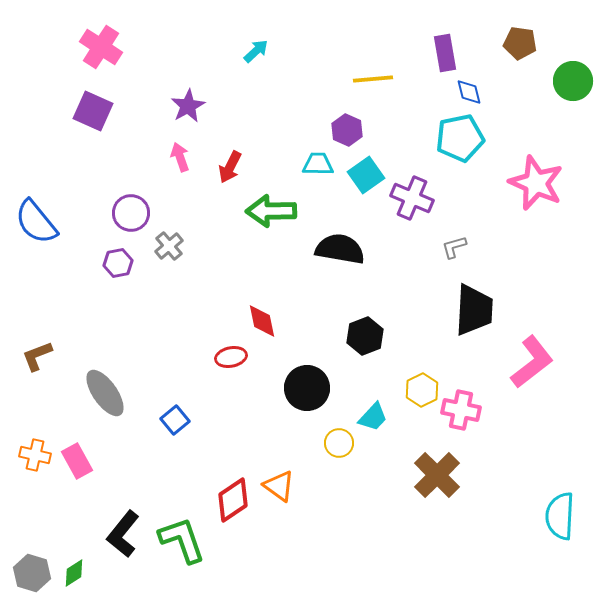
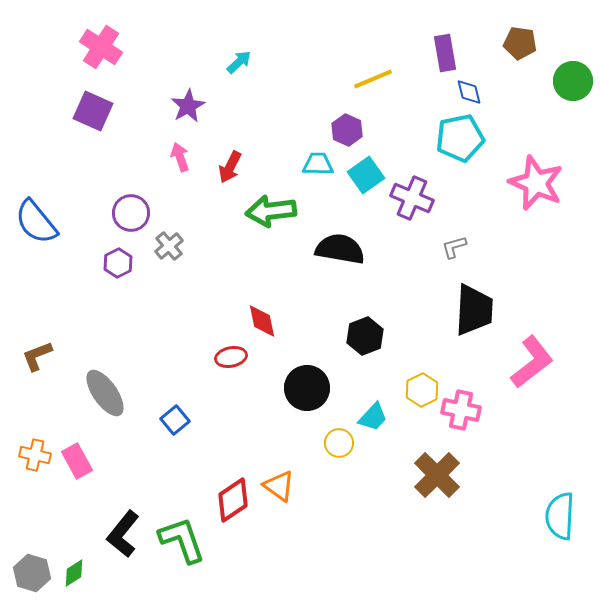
cyan arrow at (256, 51): moved 17 px left, 11 px down
yellow line at (373, 79): rotated 18 degrees counterclockwise
green arrow at (271, 211): rotated 6 degrees counterclockwise
purple hexagon at (118, 263): rotated 16 degrees counterclockwise
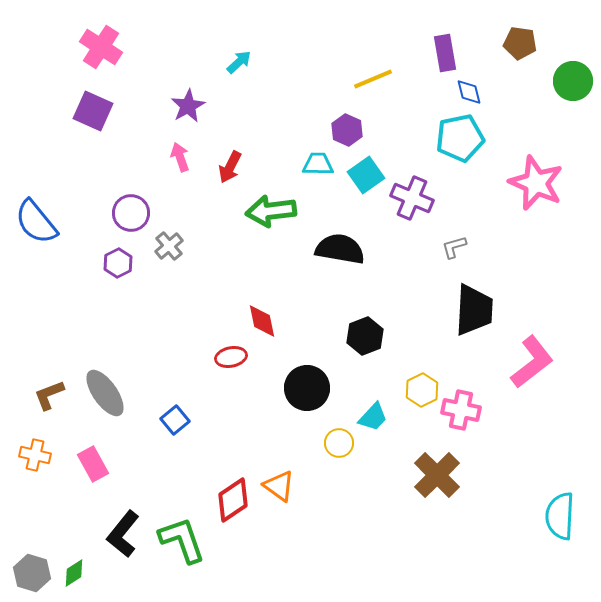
brown L-shape at (37, 356): moved 12 px right, 39 px down
pink rectangle at (77, 461): moved 16 px right, 3 px down
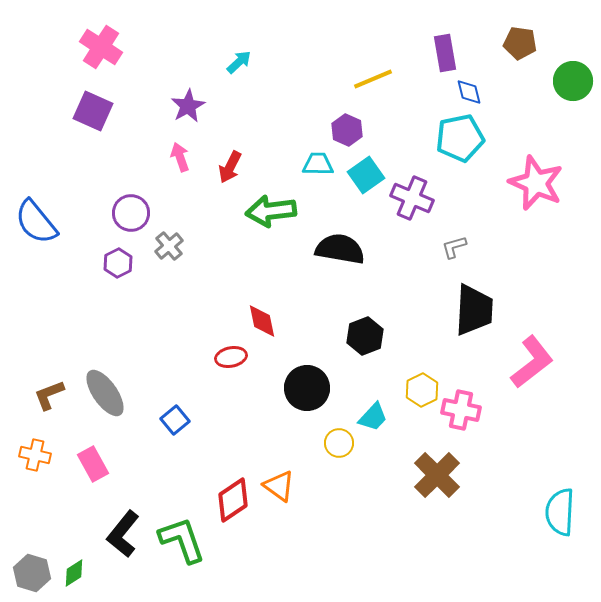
cyan semicircle at (560, 516): moved 4 px up
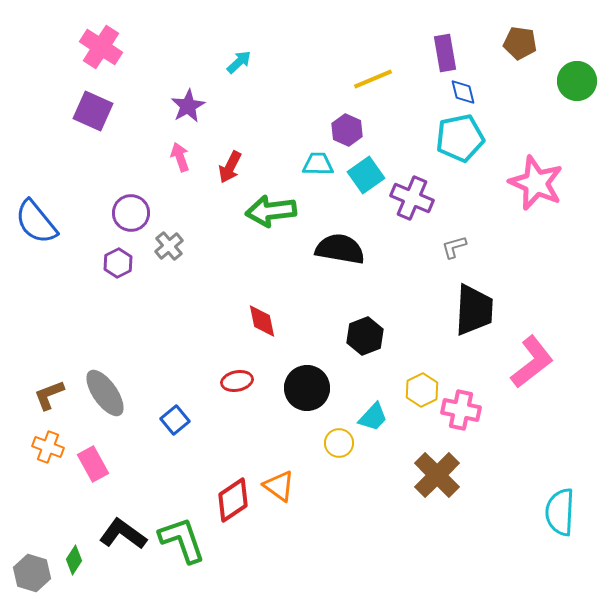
green circle at (573, 81): moved 4 px right
blue diamond at (469, 92): moved 6 px left
red ellipse at (231, 357): moved 6 px right, 24 px down
orange cross at (35, 455): moved 13 px right, 8 px up; rotated 8 degrees clockwise
black L-shape at (123, 534): rotated 87 degrees clockwise
green diamond at (74, 573): moved 13 px up; rotated 24 degrees counterclockwise
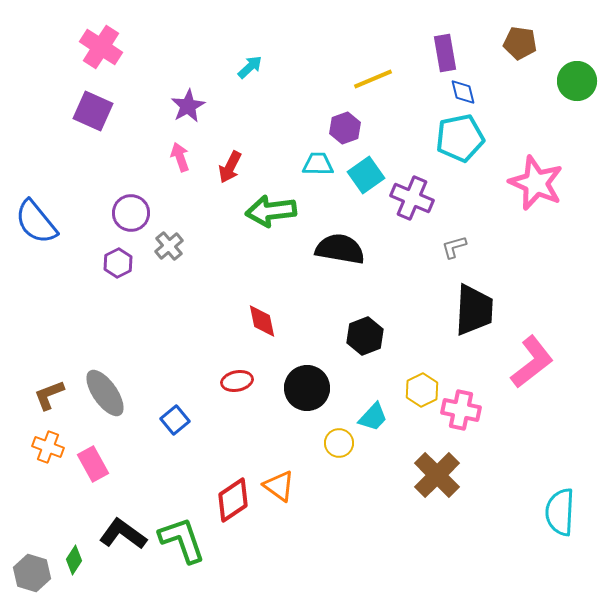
cyan arrow at (239, 62): moved 11 px right, 5 px down
purple hexagon at (347, 130): moved 2 px left, 2 px up; rotated 16 degrees clockwise
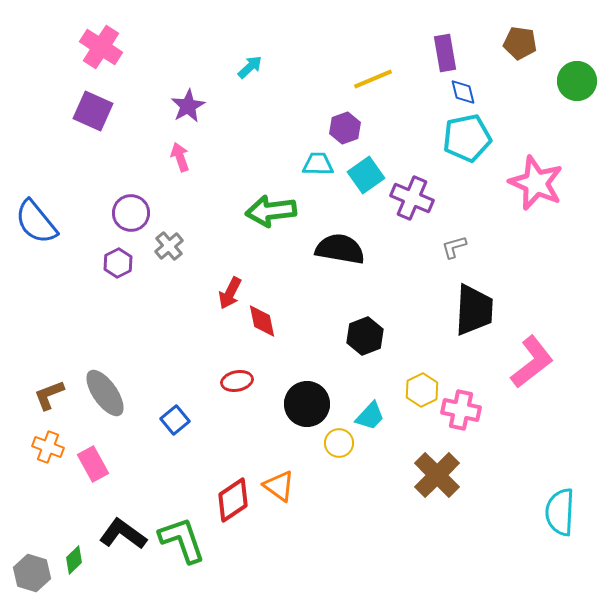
cyan pentagon at (460, 138): moved 7 px right
red arrow at (230, 167): moved 126 px down
black circle at (307, 388): moved 16 px down
cyan trapezoid at (373, 417): moved 3 px left, 1 px up
green diamond at (74, 560): rotated 12 degrees clockwise
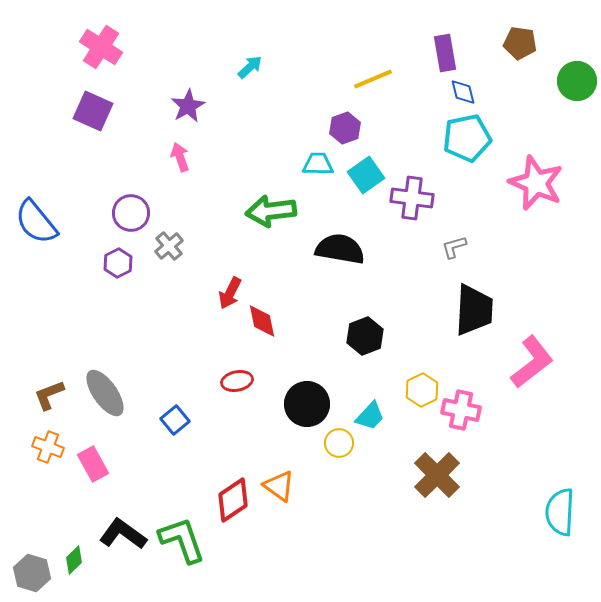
purple cross at (412, 198): rotated 15 degrees counterclockwise
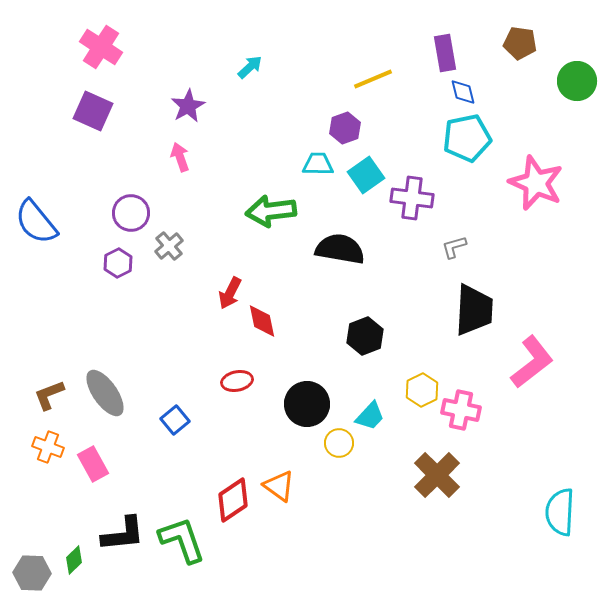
black L-shape at (123, 534): rotated 138 degrees clockwise
gray hexagon at (32, 573): rotated 15 degrees counterclockwise
